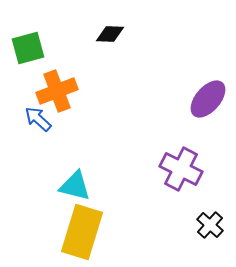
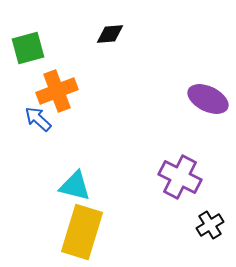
black diamond: rotated 8 degrees counterclockwise
purple ellipse: rotated 75 degrees clockwise
purple cross: moved 1 px left, 8 px down
black cross: rotated 16 degrees clockwise
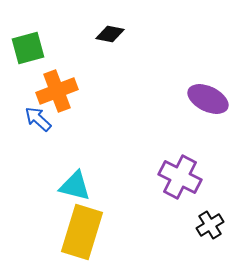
black diamond: rotated 16 degrees clockwise
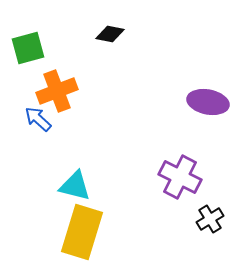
purple ellipse: moved 3 px down; rotated 15 degrees counterclockwise
black cross: moved 6 px up
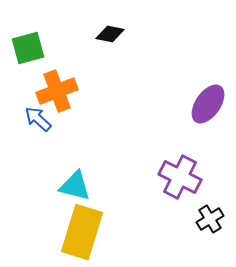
purple ellipse: moved 2 px down; rotated 66 degrees counterclockwise
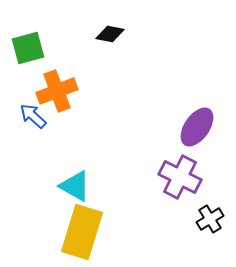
purple ellipse: moved 11 px left, 23 px down
blue arrow: moved 5 px left, 3 px up
cyan triangle: rotated 16 degrees clockwise
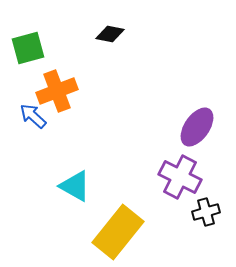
black cross: moved 4 px left, 7 px up; rotated 16 degrees clockwise
yellow rectangle: moved 36 px right; rotated 22 degrees clockwise
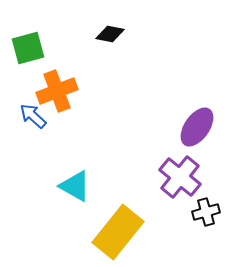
purple cross: rotated 12 degrees clockwise
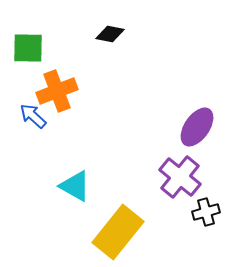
green square: rotated 16 degrees clockwise
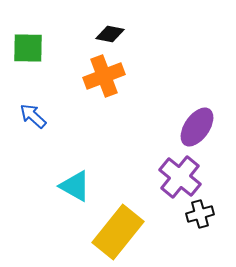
orange cross: moved 47 px right, 15 px up
black cross: moved 6 px left, 2 px down
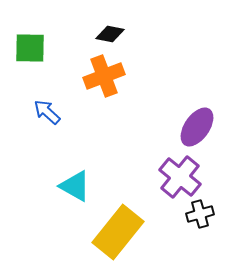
green square: moved 2 px right
blue arrow: moved 14 px right, 4 px up
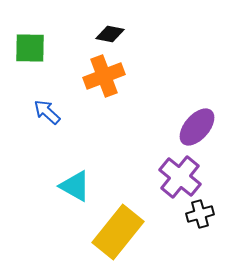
purple ellipse: rotated 6 degrees clockwise
